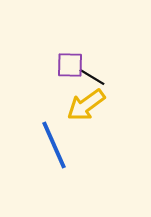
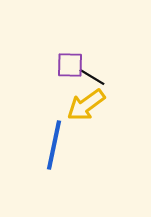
blue line: rotated 36 degrees clockwise
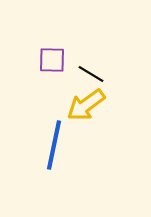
purple square: moved 18 px left, 5 px up
black line: moved 1 px left, 3 px up
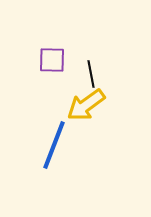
black line: rotated 48 degrees clockwise
blue line: rotated 9 degrees clockwise
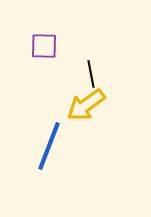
purple square: moved 8 px left, 14 px up
blue line: moved 5 px left, 1 px down
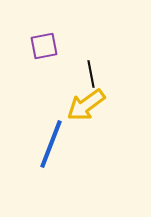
purple square: rotated 12 degrees counterclockwise
blue line: moved 2 px right, 2 px up
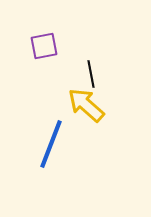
yellow arrow: rotated 78 degrees clockwise
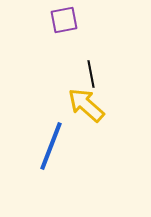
purple square: moved 20 px right, 26 px up
blue line: moved 2 px down
